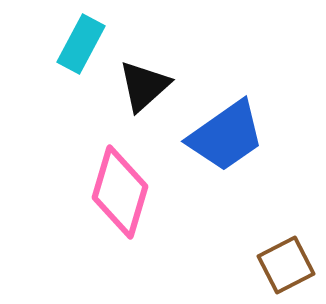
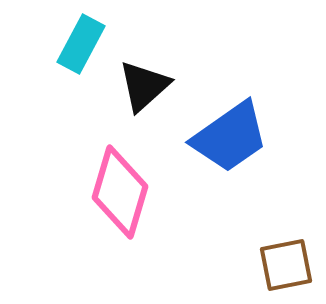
blue trapezoid: moved 4 px right, 1 px down
brown square: rotated 16 degrees clockwise
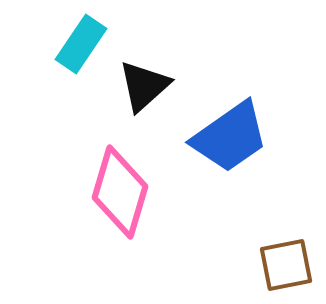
cyan rectangle: rotated 6 degrees clockwise
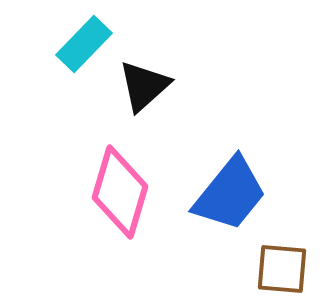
cyan rectangle: moved 3 px right; rotated 10 degrees clockwise
blue trapezoid: moved 57 px down; rotated 16 degrees counterclockwise
brown square: moved 4 px left, 4 px down; rotated 16 degrees clockwise
